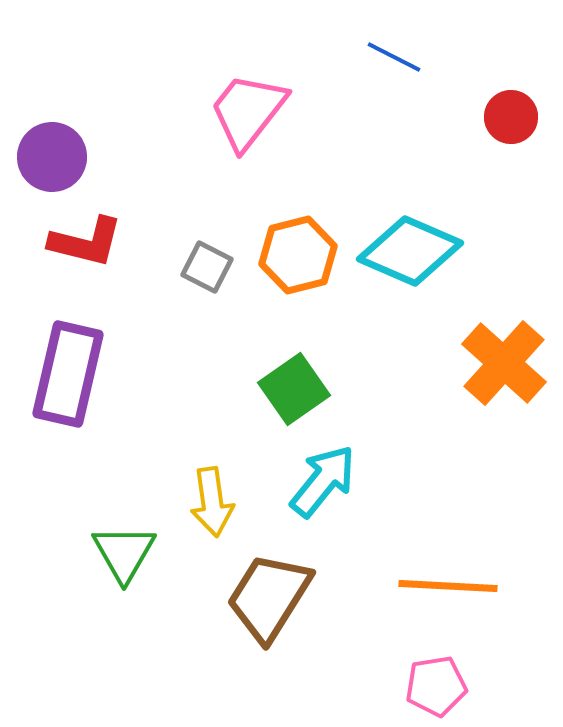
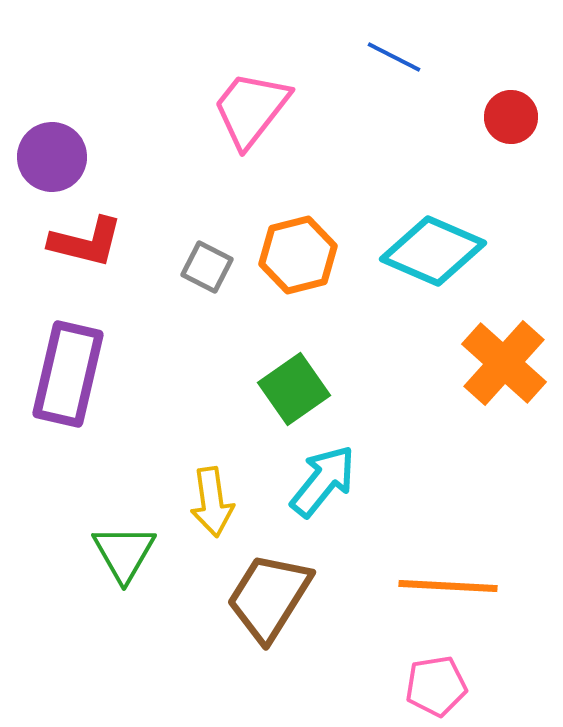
pink trapezoid: moved 3 px right, 2 px up
cyan diamond: moved 23 px right
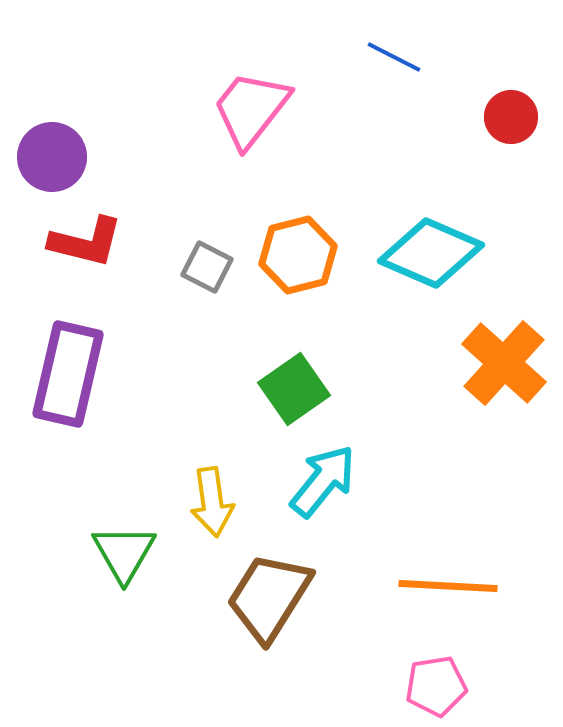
cyan diamond: moved 2 px left, 2 px down
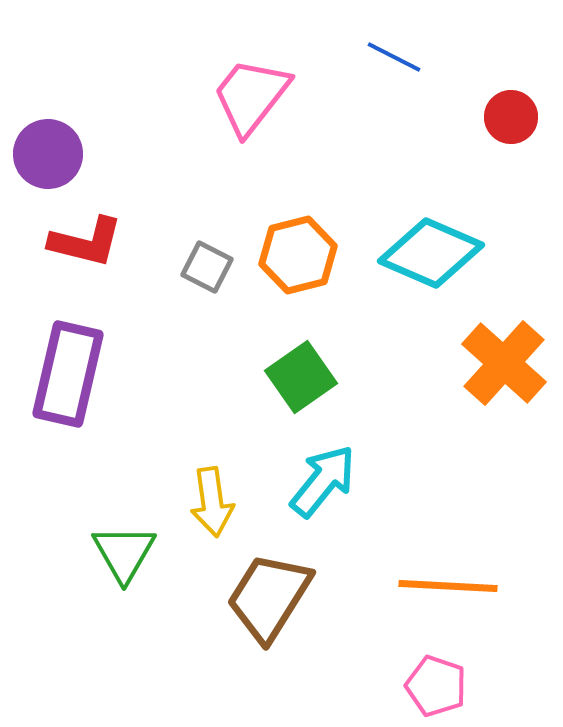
pink trapezoid: moved 13 px up
purple circle: moved 4 px left, 3 px up
green square: moved 7 px right, 12 px up
pink pentagon: rotated 28 degrees clockwise
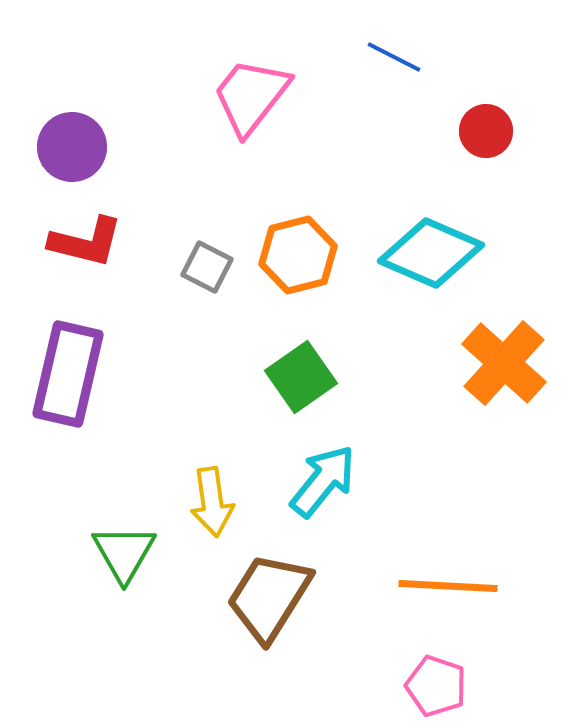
red circle: moved 25 px left, 14 px down
purple circle: moved 24 px right, 7 px up
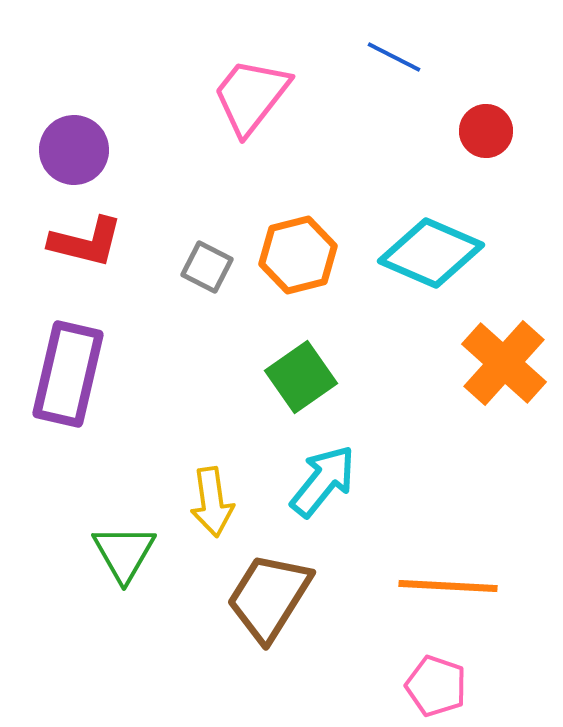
purple circle: moved 2 px right, 3 px down
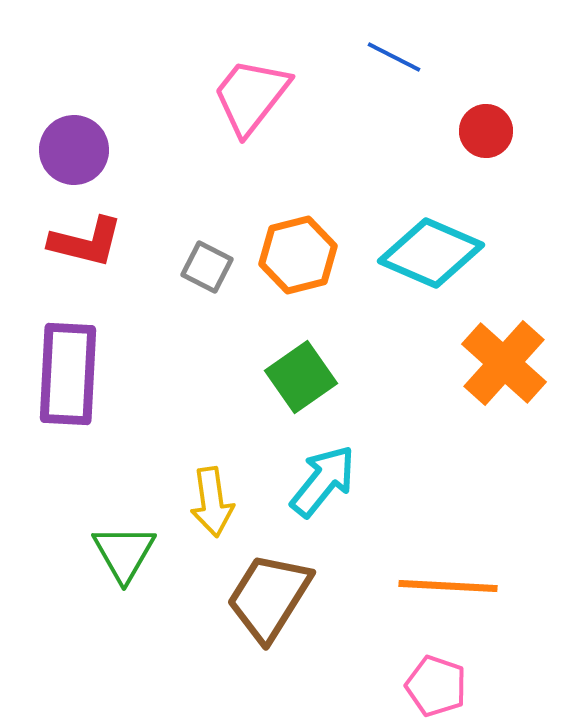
purple rectangle: rotated 10 degrees counterclockwise
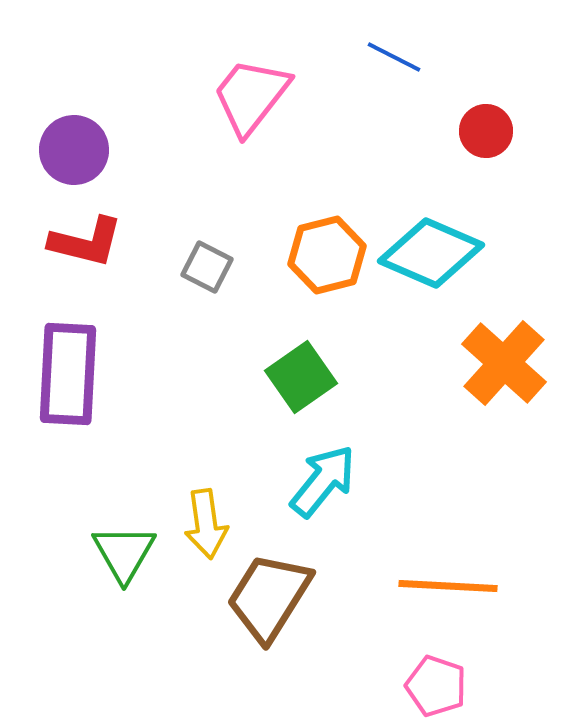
orange hexagon: moved 29 px right
yellow arrow: moved 6 px left, 22 px down
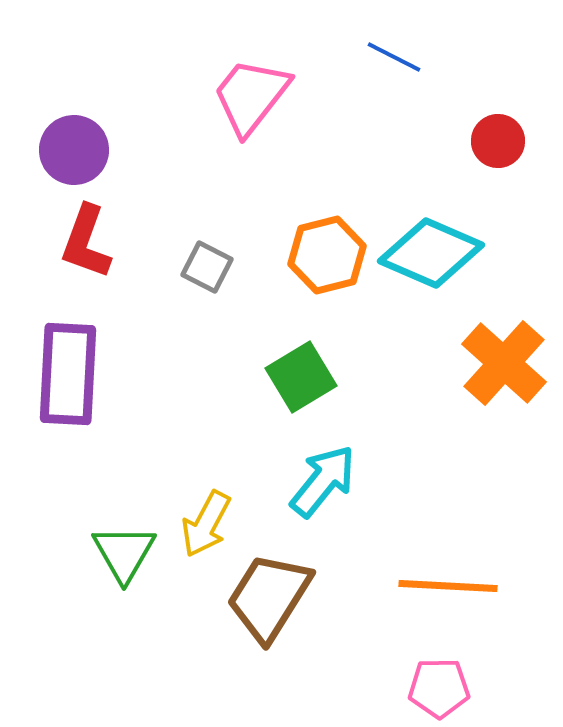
red circle: moved 12 px right, 10 px down
red L-shape: rotated 96 degrees clockwise
green square: rotated 4 degrees clockwise
yellow arrow: rotated 36 degrees clockwise
pink pentagon: moved 3 px right, 2 px down; rotated 20 degrees counterclockwise
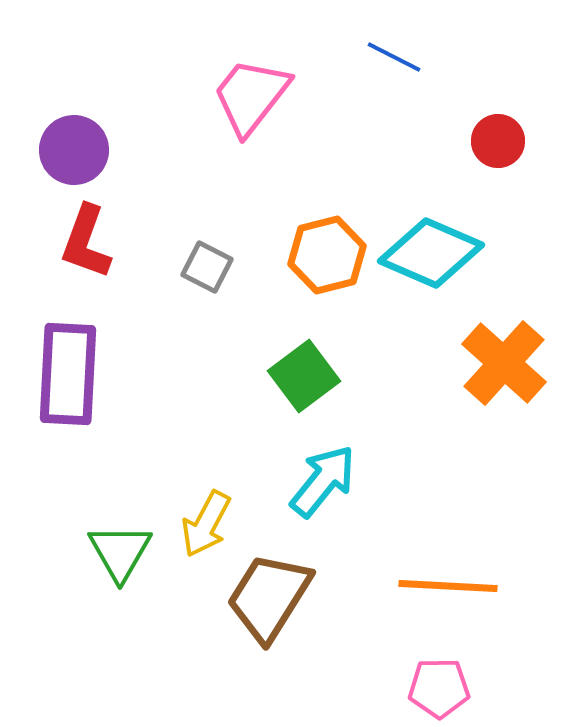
green square: moved 3 px right, 1 px up; rotated 6 degrees counterclockwise
green triangle: moved 4 px left, 1 px up
